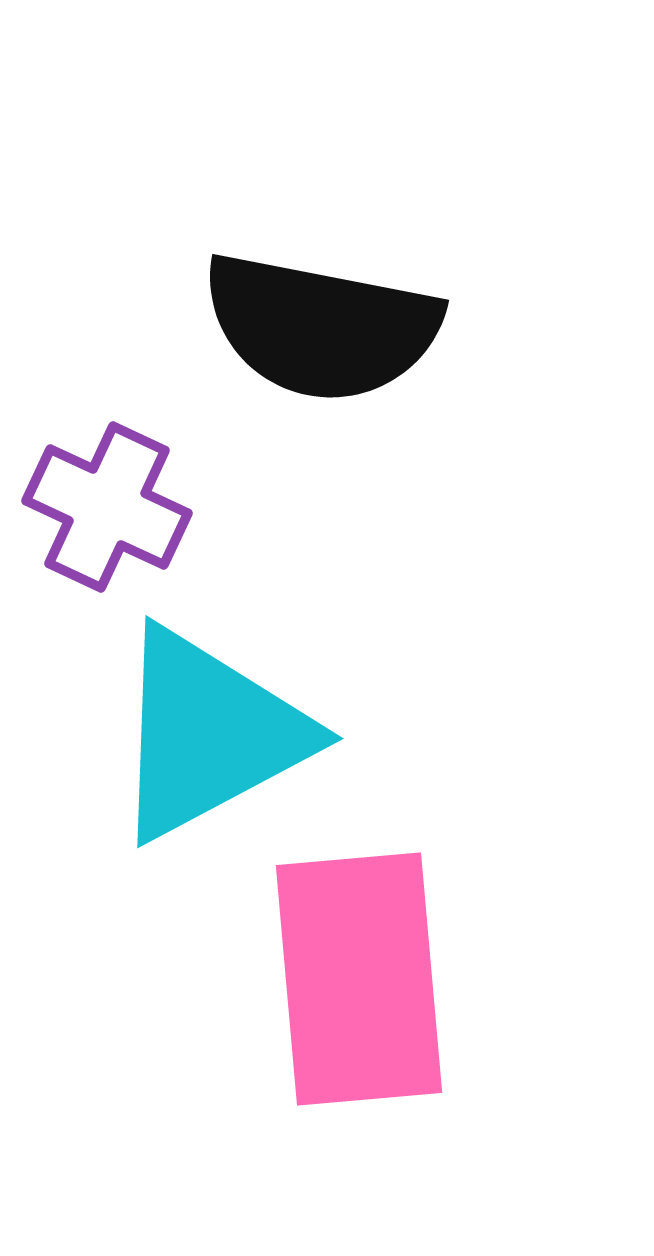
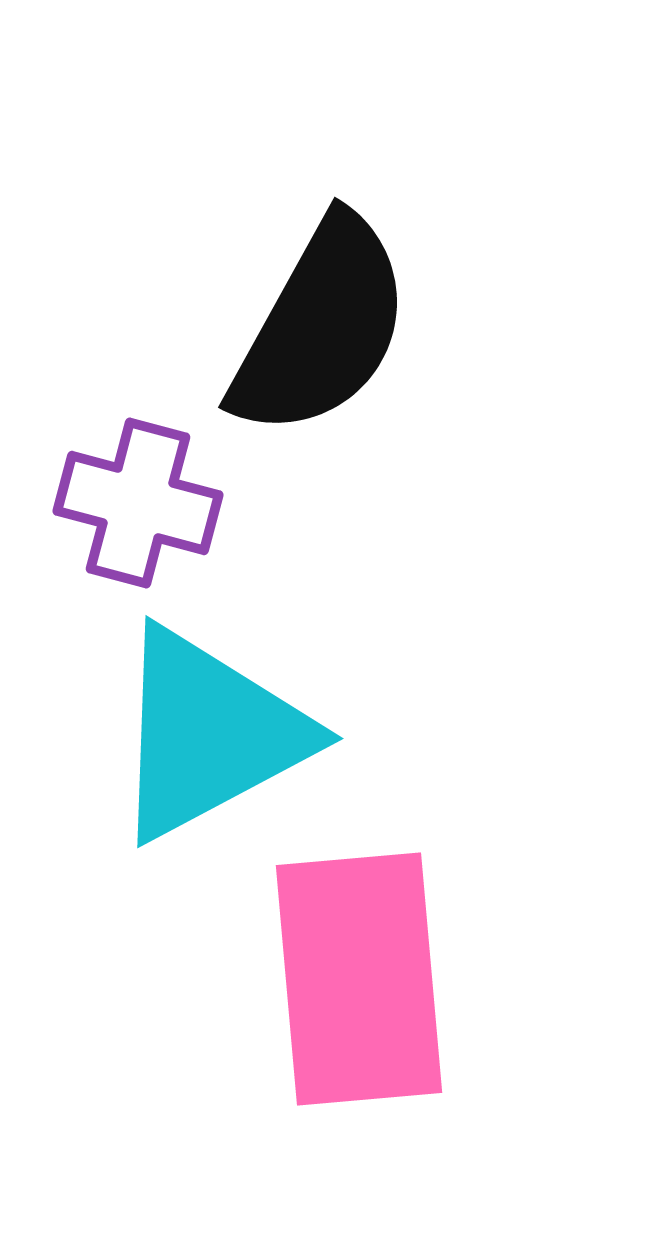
black semicircle: rotated 72 degrees counterclockwise
purple cross: moved 31 px right, 4 px up; rotated 10 degrees counterclockwise
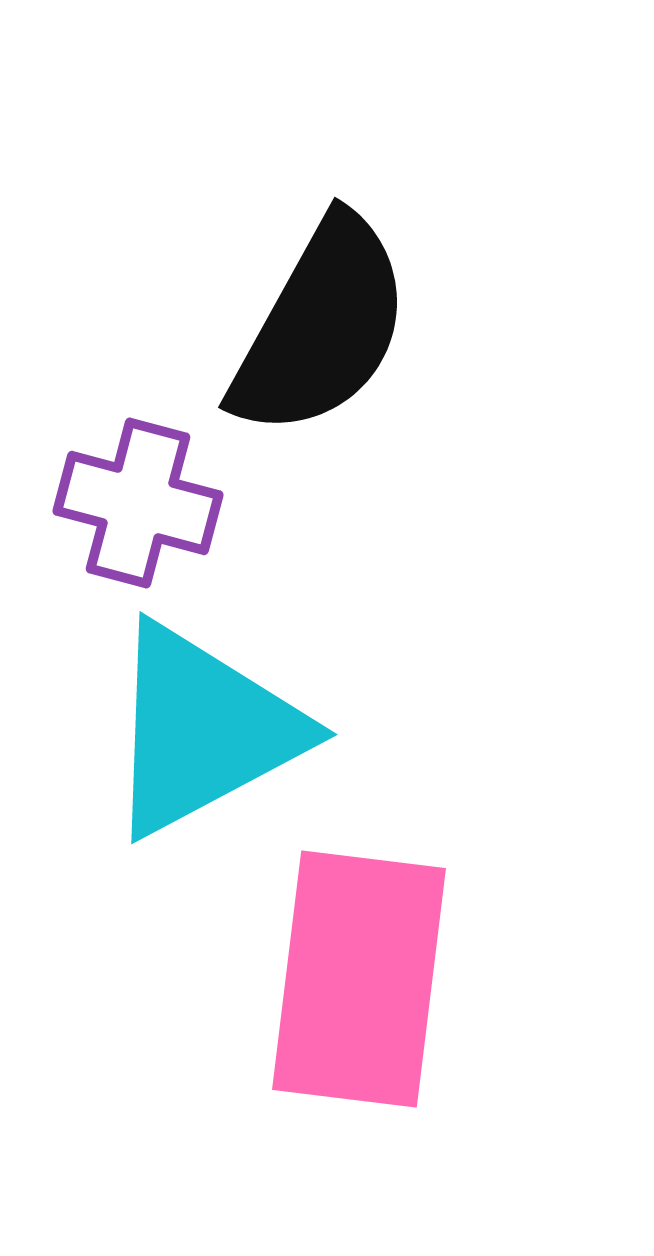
cyan triangle: moved 6 px left, 4 px up
pink rectangle: rotated 12 degrees clockwise
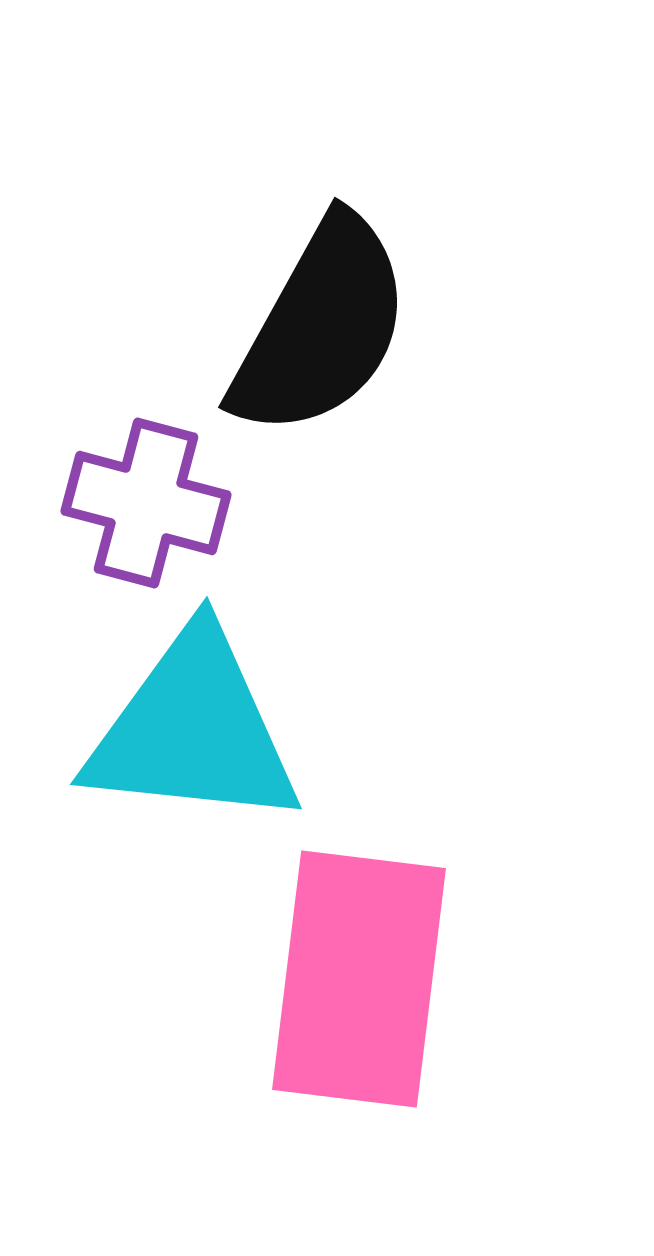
purple cross: moved 8 px right
cyan triangle: moved 10 px left; rotated 34 degrees clockwise
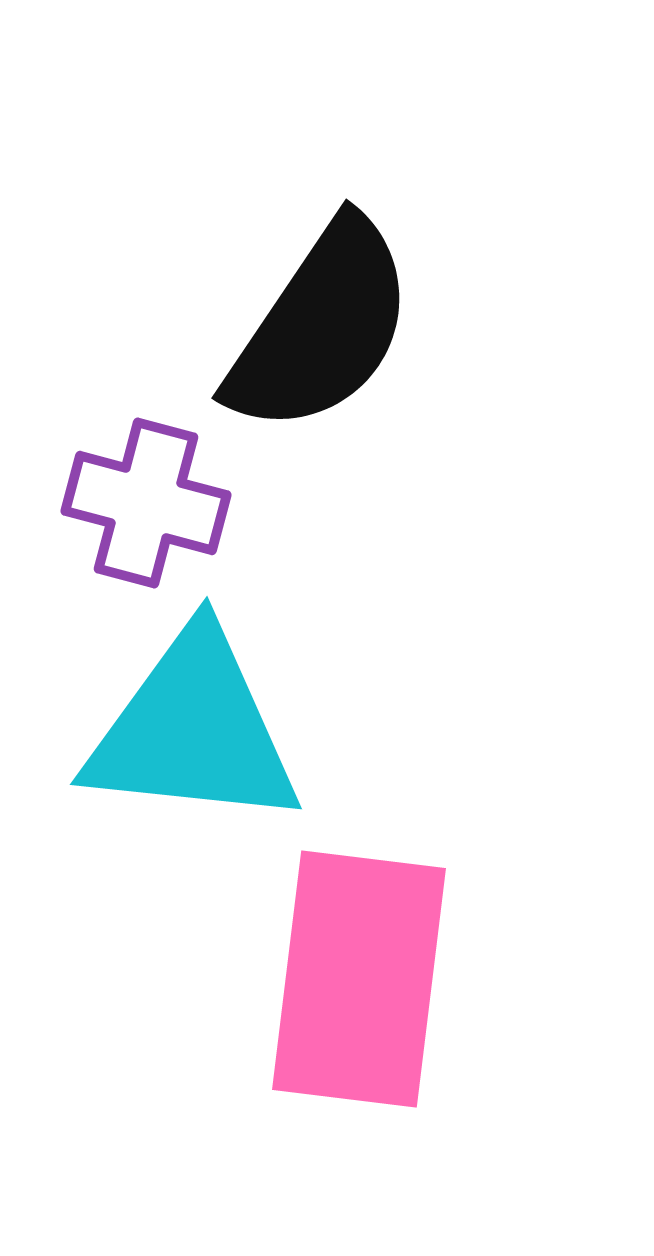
black semicircle: rotated 5 degrees clockwise
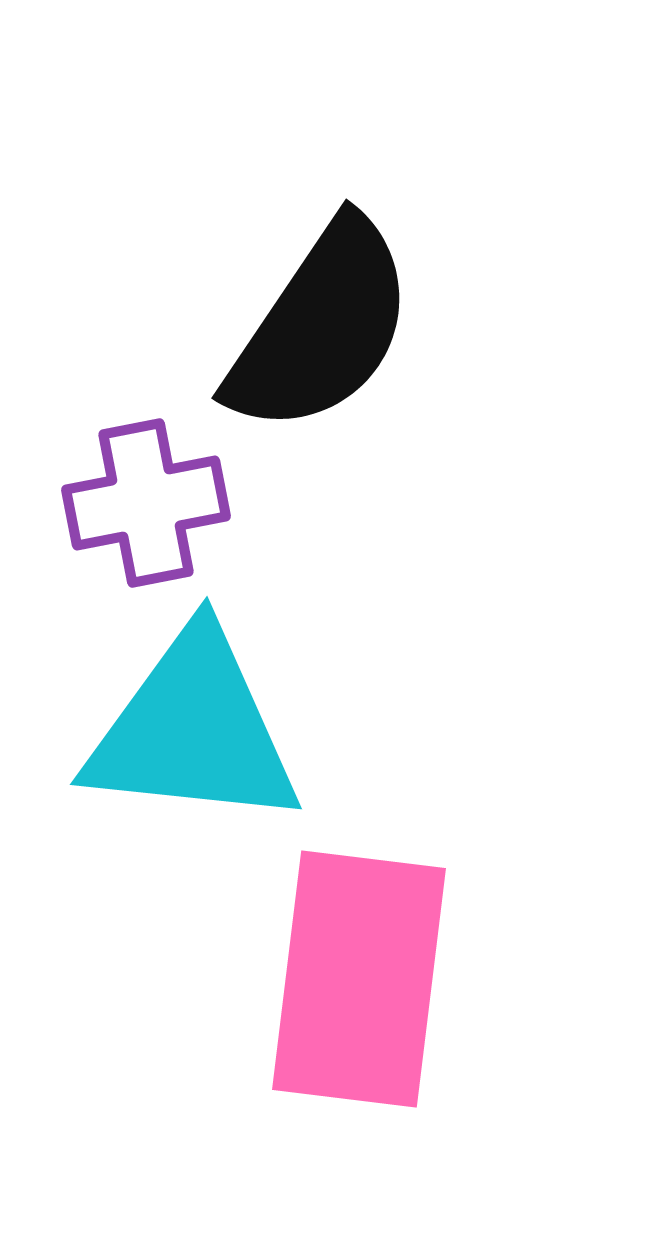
purple cross: rotated 26 degrees counterclockwise
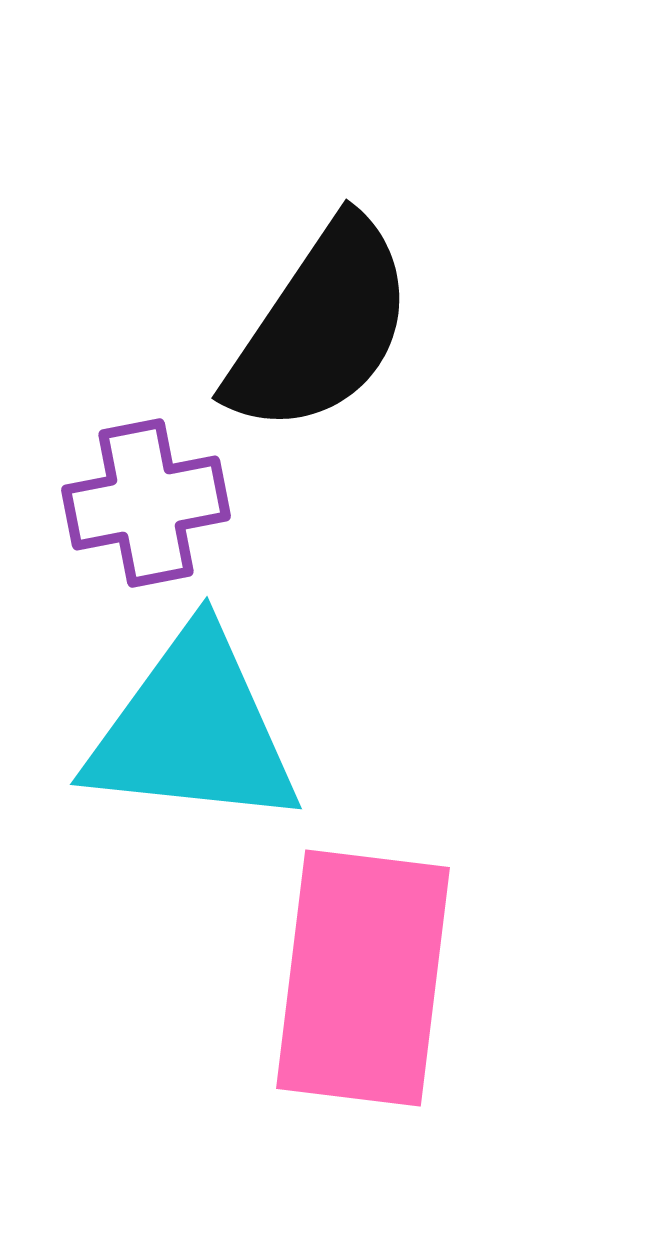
pink rectangle: moved 4 px right, 1 px up
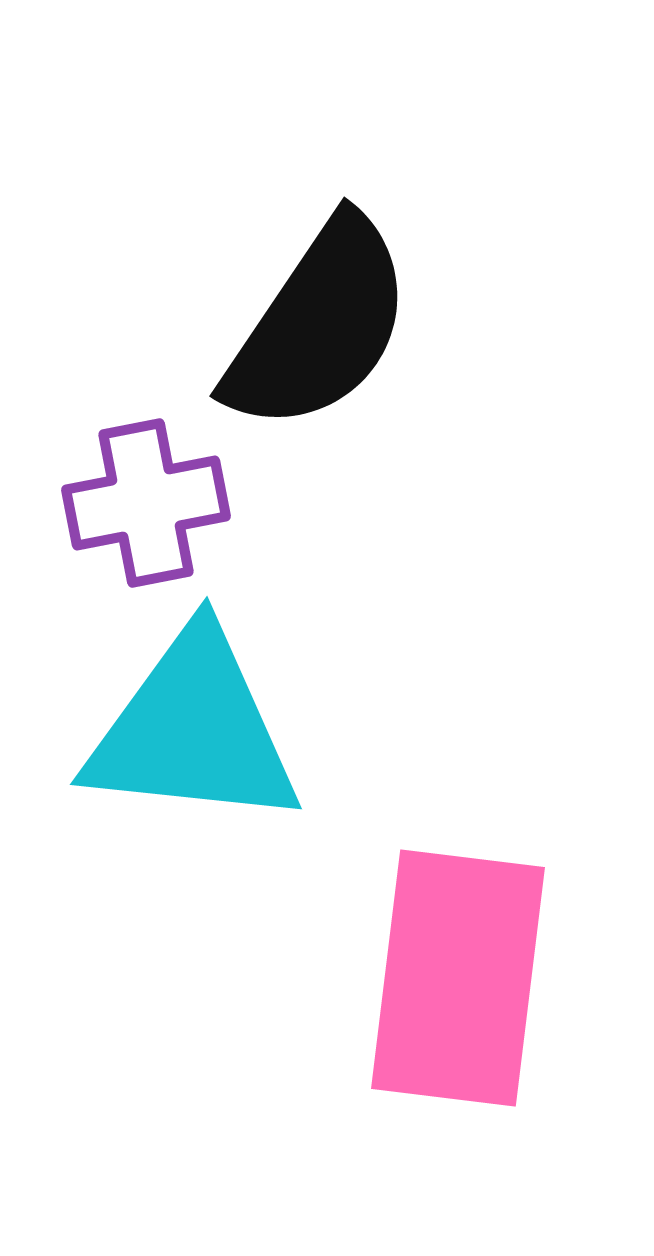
black semicircle: moved 2 px left, 2 px up
pink rectangle: moved 95 px right
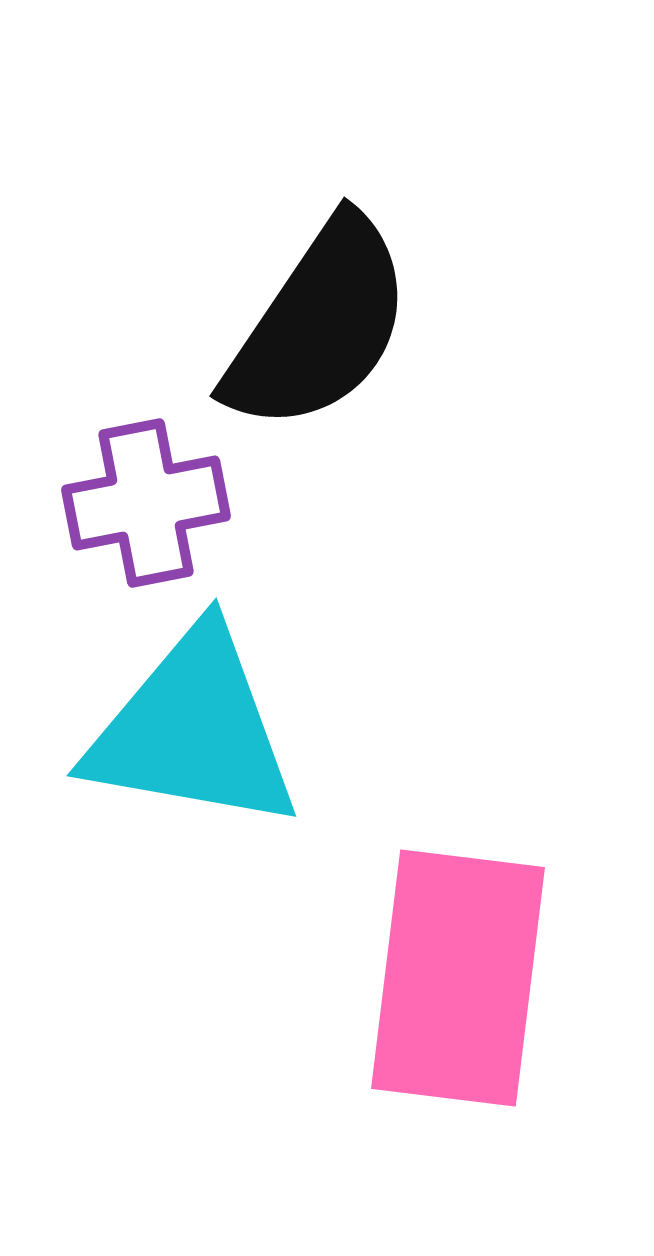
cyan triangle: rotated 4 degrees clockwise
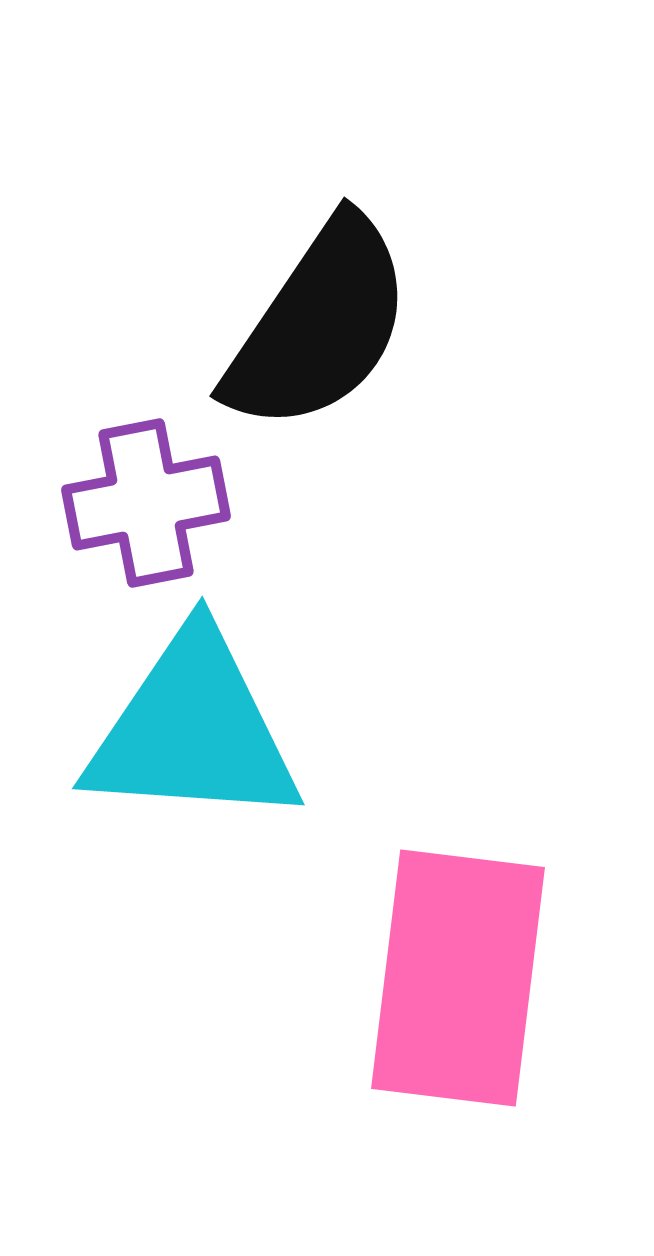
cyan triangle: rotated 6 degrees counterclockwise
